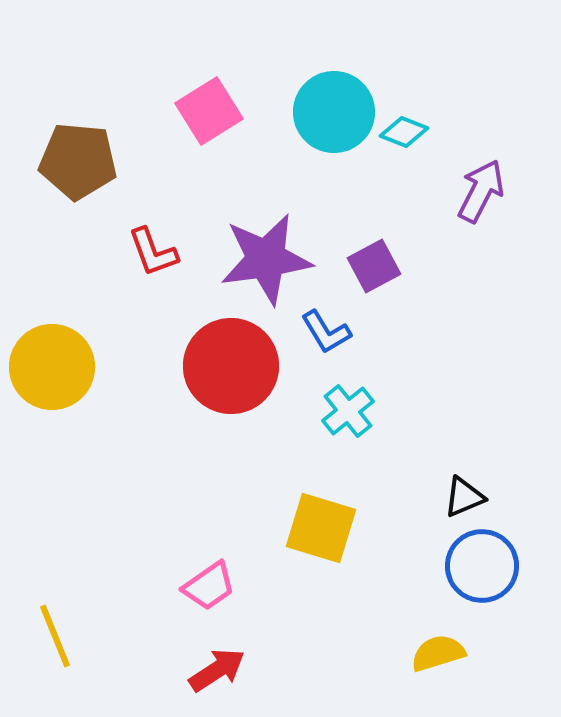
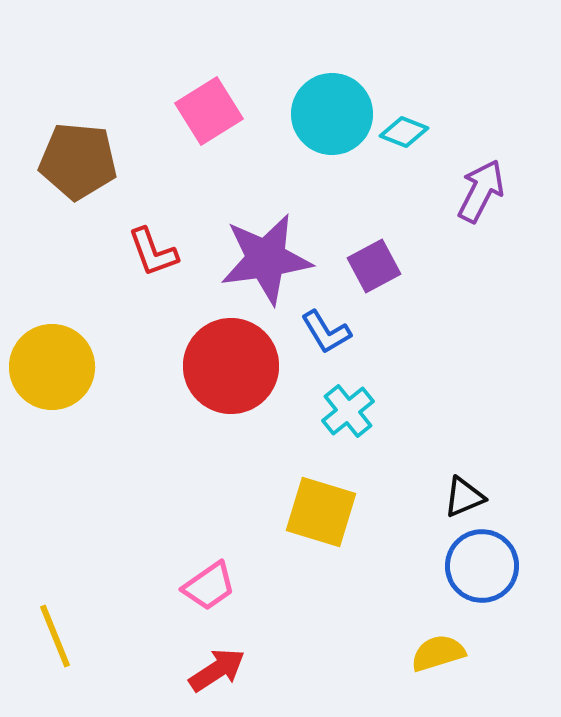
cyan circle: moved 2 px left, 2 px down
yellow square: moved 16 px up
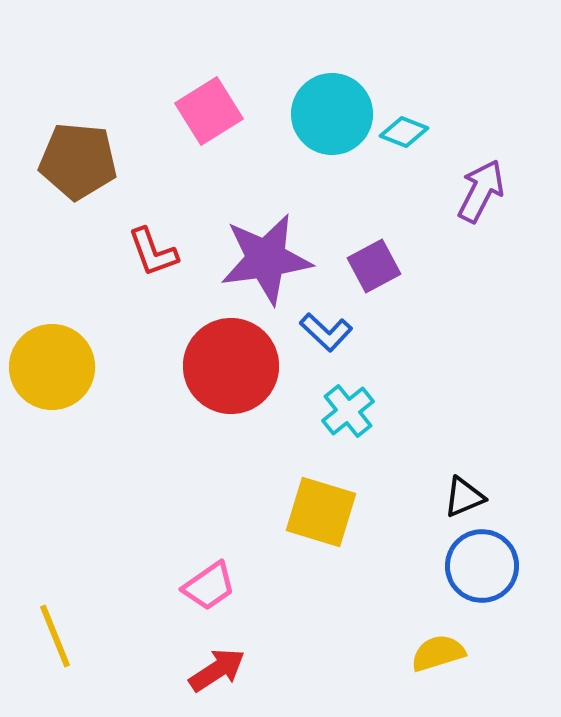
blue L-shape: rotated 16 degrees counterclockwise
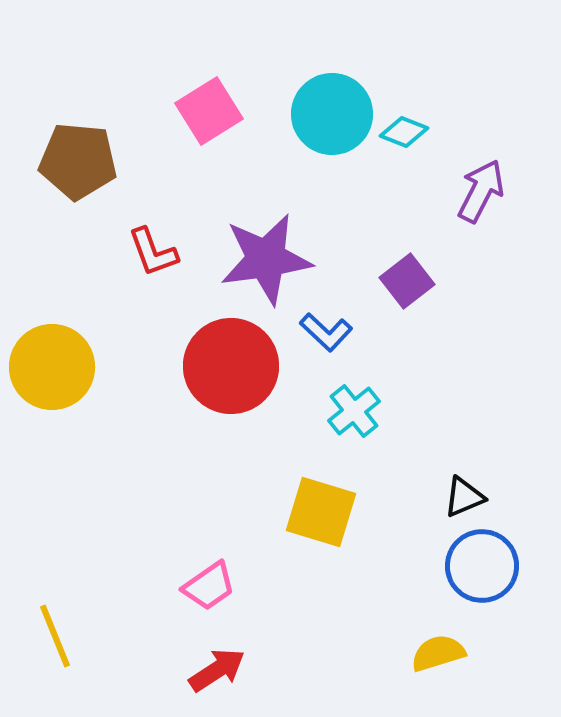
purple square: moved 33 px right, 15 px down; rotated 10 degrees counterclockwise
cyan cross: moved 6 px right
